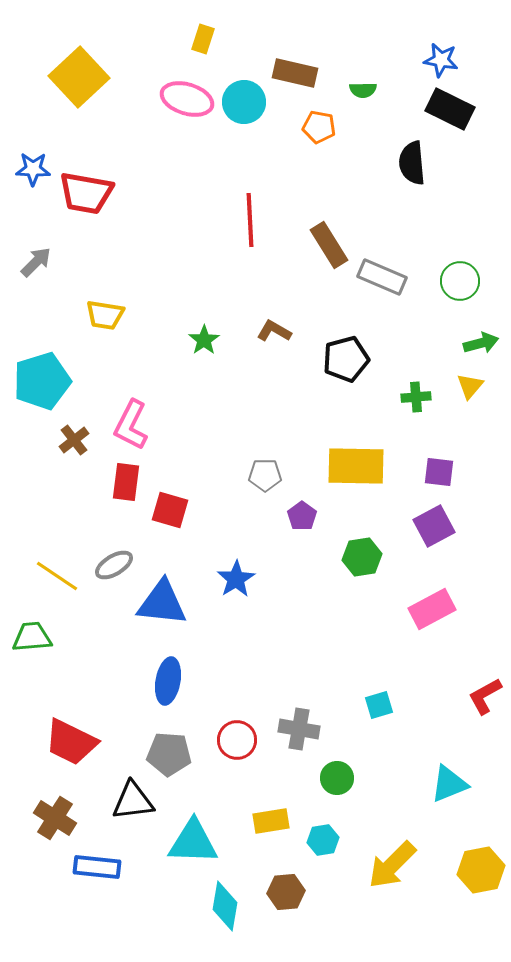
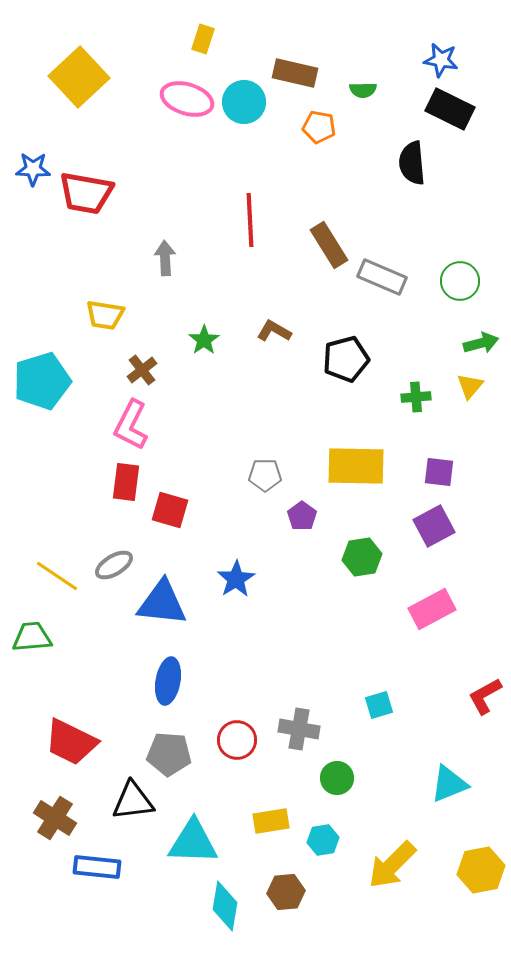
gray arrow at (36, 262): moved 129 px right, 4 px up; rotated 48 degrees counterclockwise
brown cross at (74, 440): moved 68 px right, 70 px up
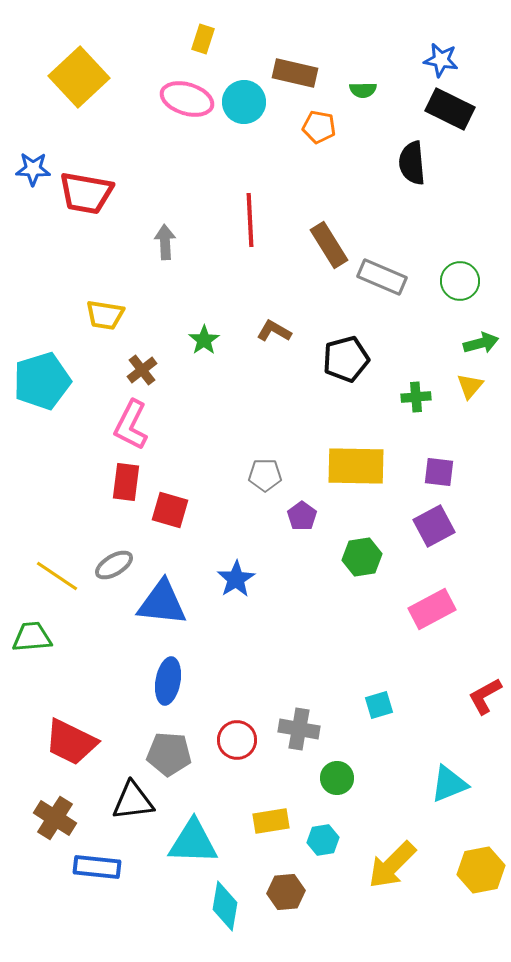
gray arrow at (165, 258): moved 16 px up
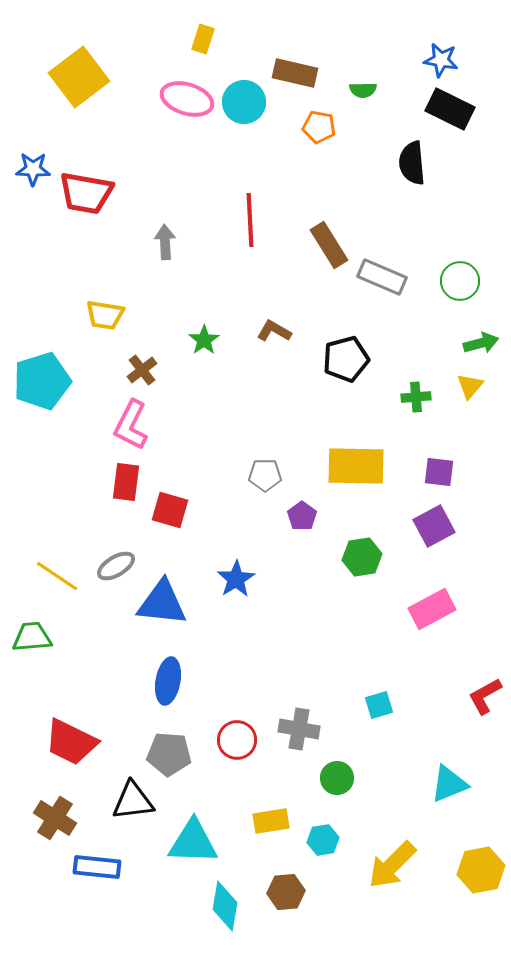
yellow square at (79, 77): rotated 6 degrees clockwise
gray ellipse at (114, 565): moved 2 px right, 1 px down
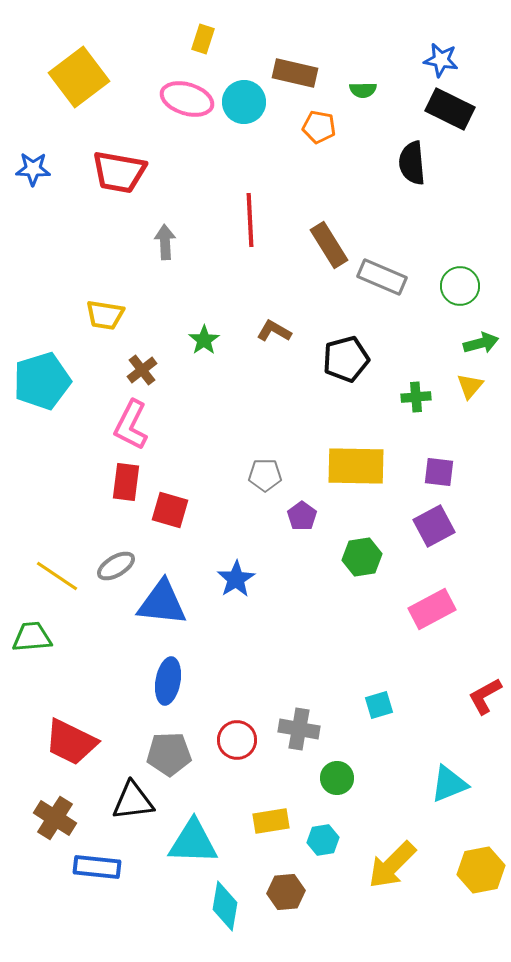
red trapezoid at (86, 193): moved 33 px right, 21 px up
green circle at (460, 281): moved 5 px down
gray pentagon at (169, 754): rotated 6 degrees counterclockwise
